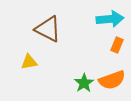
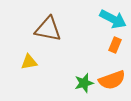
cyan arrow: moved 3 px right; rotated 32 degrees clockwise
brown triangle: rotated 16 degrees counterclockwise
orange rectangle: moved 2 px left
green star: rotated 18 degrees clockwise
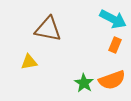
green star: rotated 24 degrees counterclockwise
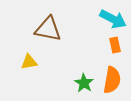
orange rectangle: rotated 35 degrees counterclockwise
orange semicircle: rotated 60 degrees counterclockwise
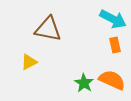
yellow triangle: rotated 18 degrees counterclockwise
orange semicircle: rotated 76 degrees counterclockwise
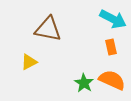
orange rectangle: moved 4 px left, 2 px down
